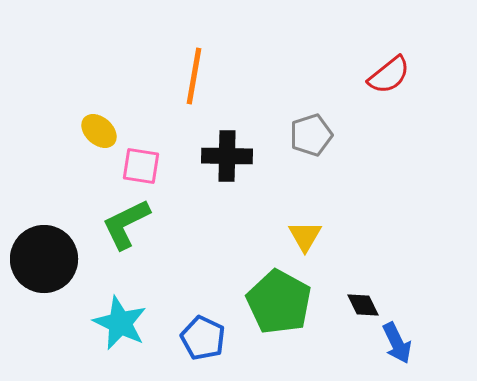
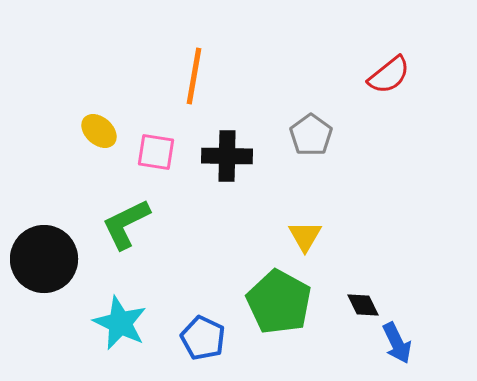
gray pentagon: rotated 18 degrees counterclockwise
pink square: moved 15 px right, 14 px up
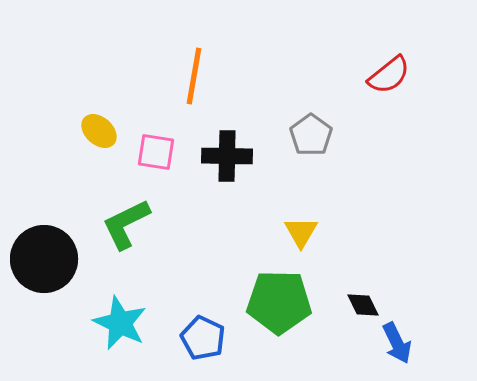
yellow triangle: moved 4 px left, 4 px up
green pentagon: rotated 28 degrees counterclockwise
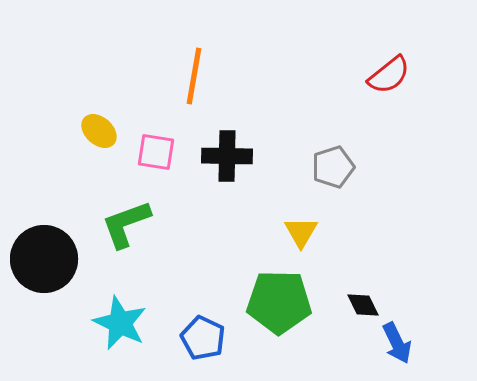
gray pentagon: moved 22 px right, 32 px down; rotated 18 degrees clockwise
green L-shape: rotated 6 degrees clockwise
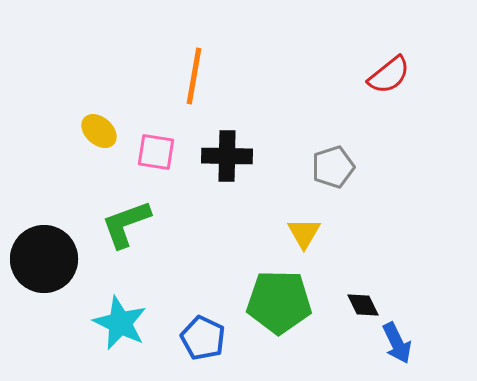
yellow triangle: moved 3 px right, 1 px down
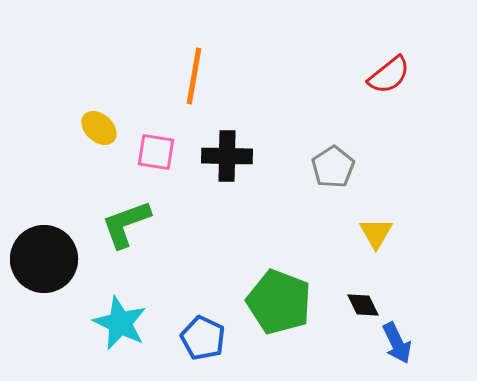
yellow ellipse: moved 3 px up
gray pentagon: rotated 15 degrees counterclockwise
yellow triangle: moved 72 px right
green pentagon: rotated 20 degrees clockwise
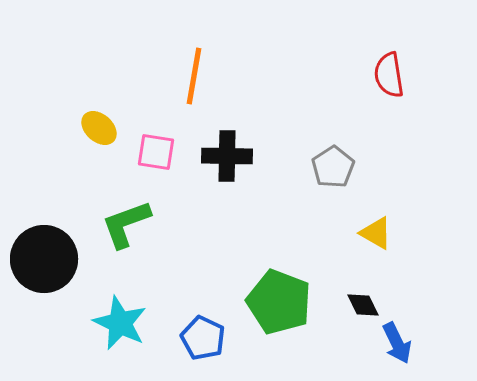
red semicircle: rotated 120 degrees clockwise
yellow triangle: rotated 30 degrees counterclockwise
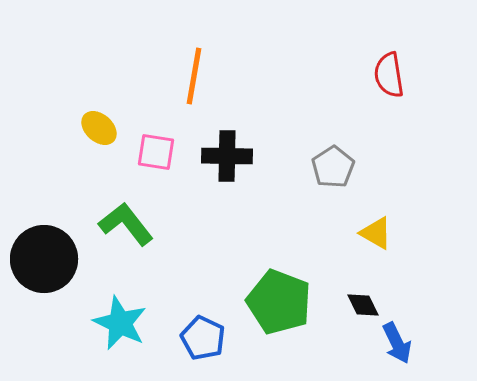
green L-shape: rotated 72 degrees clockwise
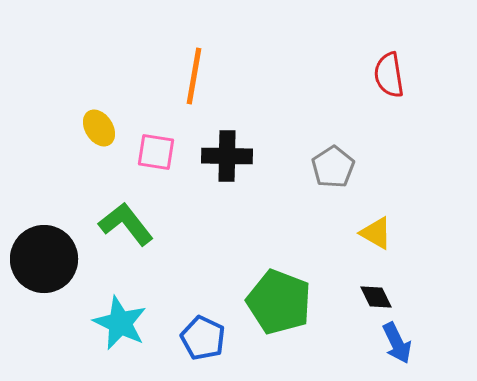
yellow ellipse: rotated 15 degrees clockwise
black diamond: moved 13 px right, 8 px up
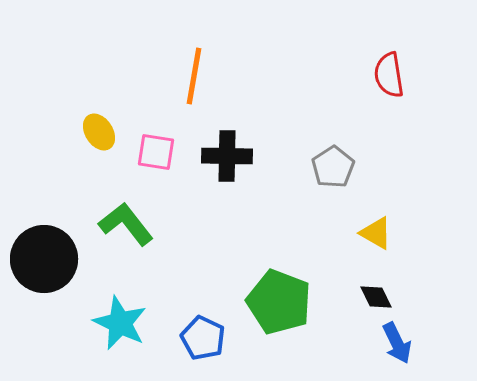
yellow ellipse: moved 4 px down
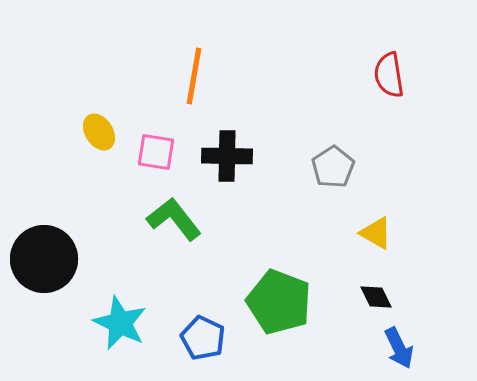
green L-shape: moved 48 px right, 5 px up
blue arrow: moved 2 px right, 5 px down
